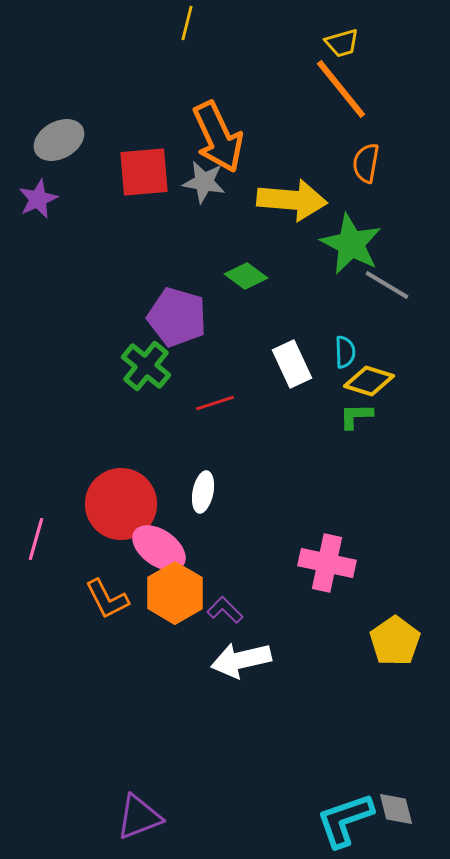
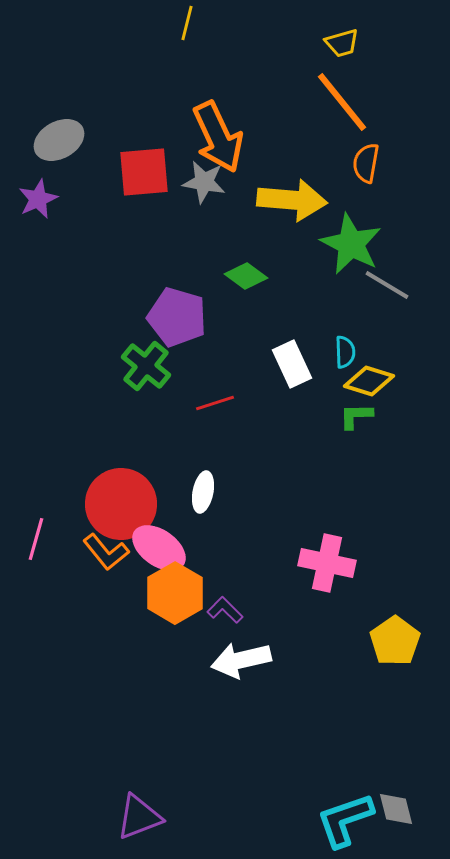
orange line: moved 1 px right, 13 px down
orange L-shape: moved 1 px left, 47 px up; rotated 12 degrees counterclockwise
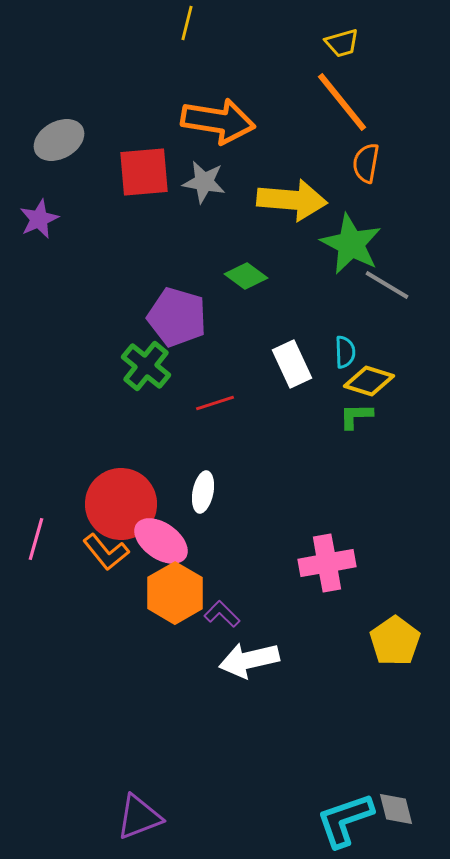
orange arrow: moved 16 px up; rotated 56 degrees counterclockwise
purple star: moved 1 px right, 20 px down
pink ellipse: moved 2 px right, 7 px up
pink cross: rotated 22 degrees counterclockwise
purple L-shape: moved 3 px left, 4 px down
white arrow: moved 8 px right
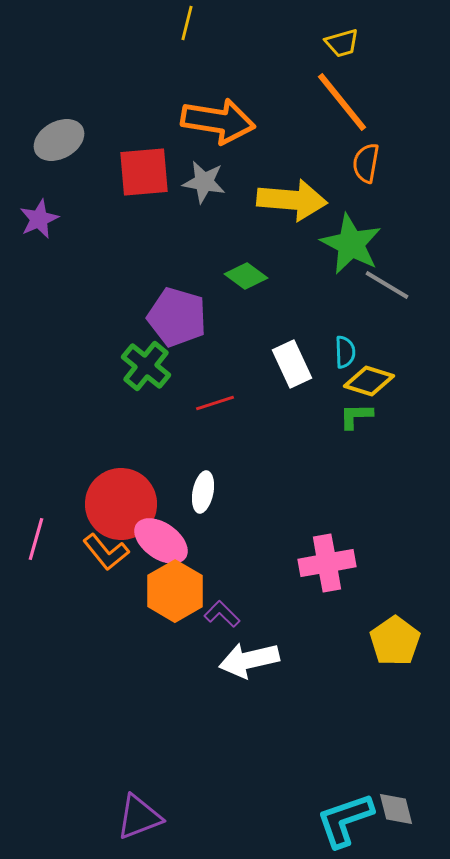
orange hexagon: moved 2 px up
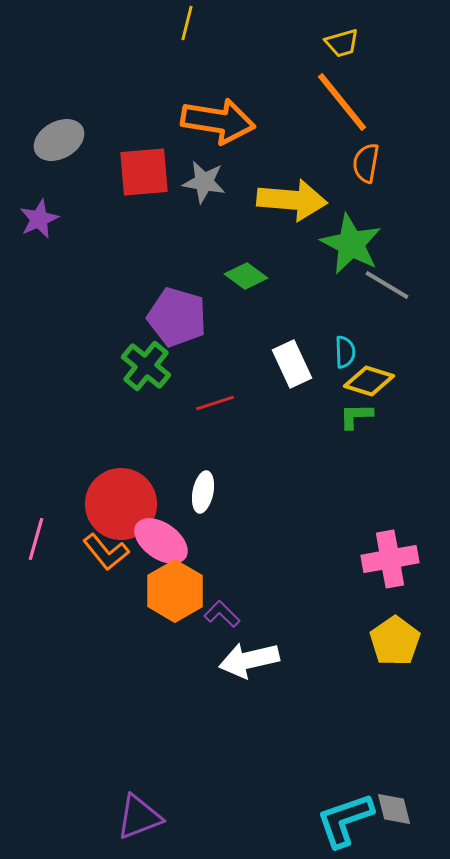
pink cross: moved 63 px right, 4 px up
gray diamond: moved 2 px left
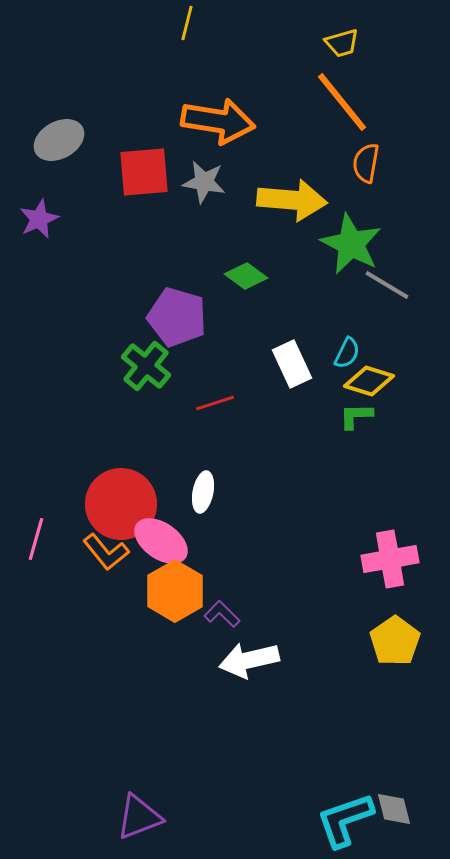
cyan semicircle: moved 2 px right, 1 px down; rotated 28 degrees clockwise
